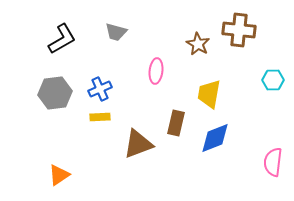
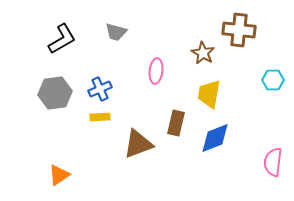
brown star: moved 5 px right, 9 px down
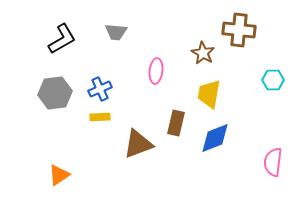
gray trapezoid: rotated 10 degrees counterclockwise
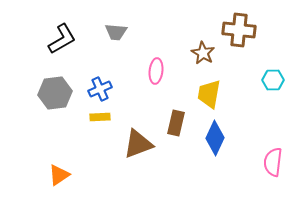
blue diamond: rotated 44 degrees counterclockwise
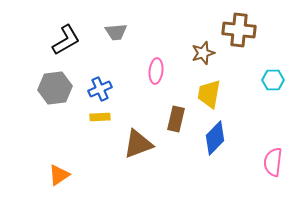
gray trapezoid: rotated 10 degrees counterclockwise
black L-shape: moved 4 px right, 1 px down
brown star: rotated 25 degrees clockwise
gray hexagon: moved 5 px up
brown rectangle: moved 4 px up
blue diamond: rotated 20 degrees clockwise
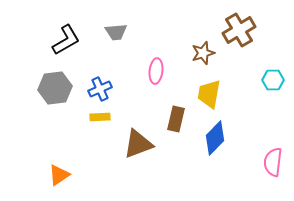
brown cross: rotated 36 degrees counterclockwise
